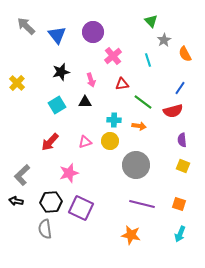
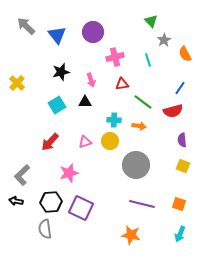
pink cross: moved 2 px right, 1 px down; rotated 24 degrees clockwise
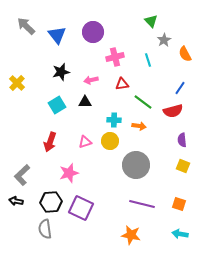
pink arrow: rotated 96 degrees clockwise
red arrow: rotated 24 degrees counterclockwise
cyan arrow: rotated 77 degrees clockwise
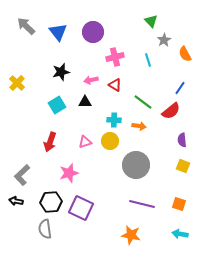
blue triangle: moved 1 px right, 3 px up
red triangle: moved 7 px left, 1 px down; rotated 40 degrees clockwise
red semicircle: moved 2 px left; rotated 24 degrees counterclockwise
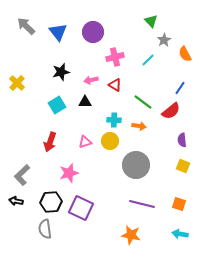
cyan line: rotated 64 degrees clockwise
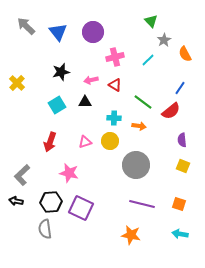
cyan cross: moved 2 px up
pink star: rotated 30 degrees clockwise
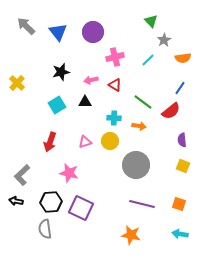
orange semicircle: moved 2 px left, 4 px down; rotated 70 degrees counterclockwise
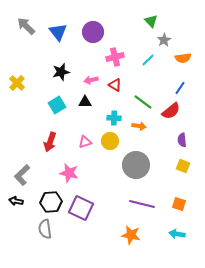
cyan arrow: moved 3 px left
